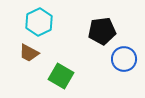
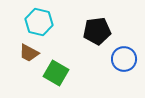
cyan hexagon: rotated 20 degrees counterclockwise
black pentagon: moved 5 px left
green square: moved 5 px left, 3 px up
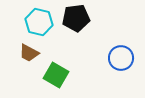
black pentagon: moved 21 px left, 13 px up
blue circle: moved 3 px left, 1 px up
green square: moved 2 px down
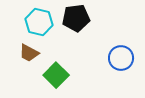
green square: rotated 15 degrees clockwise
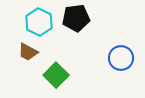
cyan hexagon: rotated 12 degrees clockwise
brown trapezoid: moved 1 px left, 1 px up
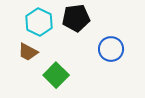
blue circle: moved 10 px left, 9 px up
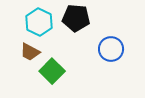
black pentagon: rotated 12 degrees clockwise
brown trapezoid: moved 2 px right
green square: moved 4 px left, 4 px up
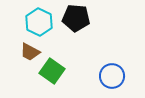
blue circle: moved 1 px right, 27 px down
green square: rotated 10 degrees counterclockwise
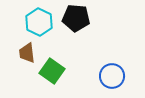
brown trapezoid: moved 3 px left, 1 px down; rotated 55 degrees clockwise
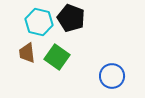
black pentagon: moved 5 px left; rotated 16 degrees clockwise
cyan hexagon: rotated 12 degrees counterclockwise
green square: moved 5 px right, 14 px up
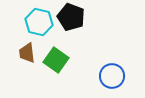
black pentagon: moved 1 px up
green square: moved 1 px left, 3 px down
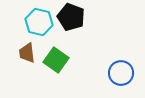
blue circle: moved 9 px right, 3 px up
